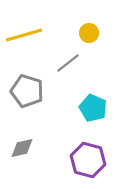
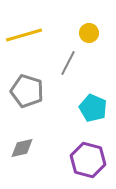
gray line: rotated 25 degrees counterclockwise
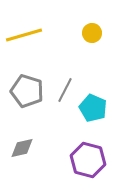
yellow circle: moved 3 px right
gray line: moved 3 px left, 27 px down
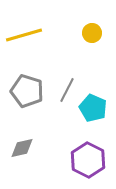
gray line: moved 2 px right
purple hexagon: rotated 12 degrees clockwise
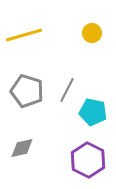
cyan pentagon: moved 4 px down; rotated 12 degrees counterclockwise
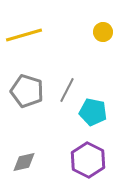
yellow circle: moved 11 px right, 1 px up
gray diamond: moved 2 px right, 14 px down
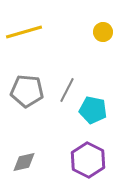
yellow line: moved 3 px up
gray pentagon: rotated 12 degrees counterclockwise
cyan pentagon: moved 2 px up
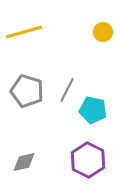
gray pentagon: rotated 12 degrees clockwise
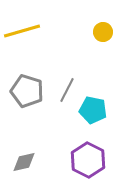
yellow line: moved 2 px left, 1 px up
